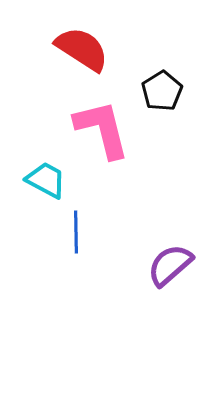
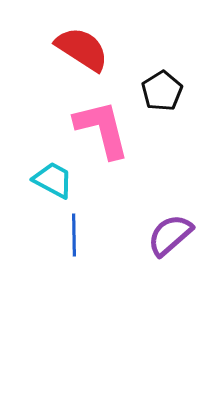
cyan trapezoid: moved 7 px right
blue line: moved 2 px left, 3 px down
purple semicircle: moved 30 px up
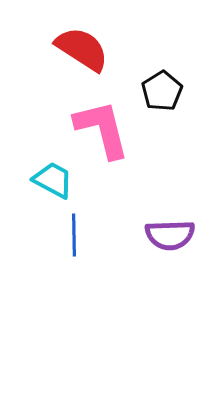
purple semicircle: rotated 141 degrees counterclockwise
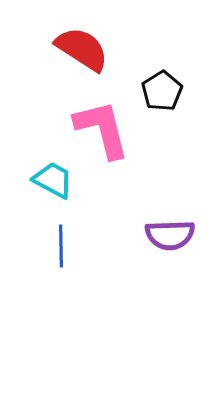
blue line: moved 13 px left, 11 px down
